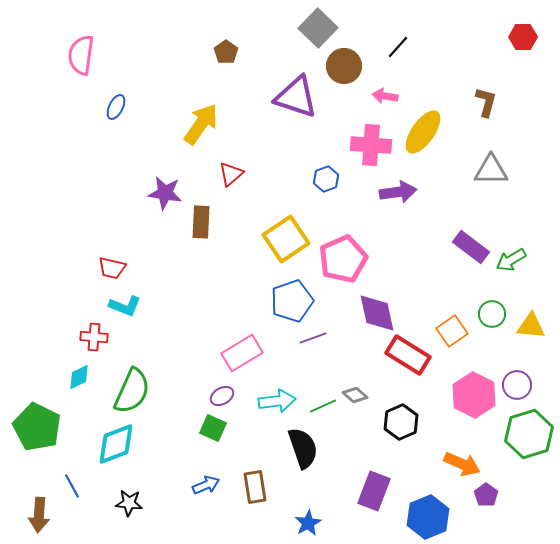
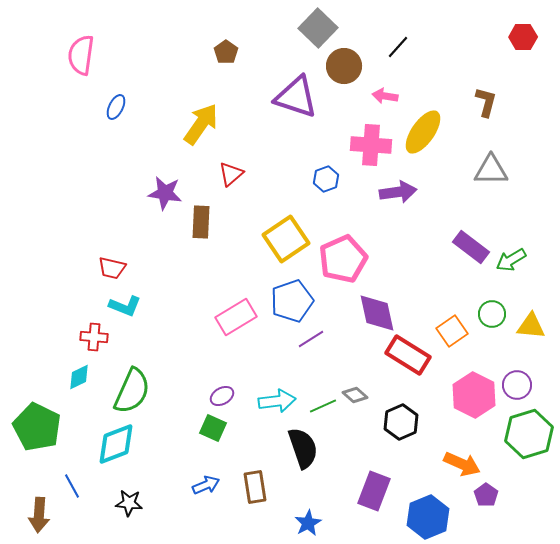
purple line at (313, 338): moved 2 px left, 1 px down; rotated 12 degrees counterclockwise
pink rectangle at (242, 353): moved 6 px left, 36 px up
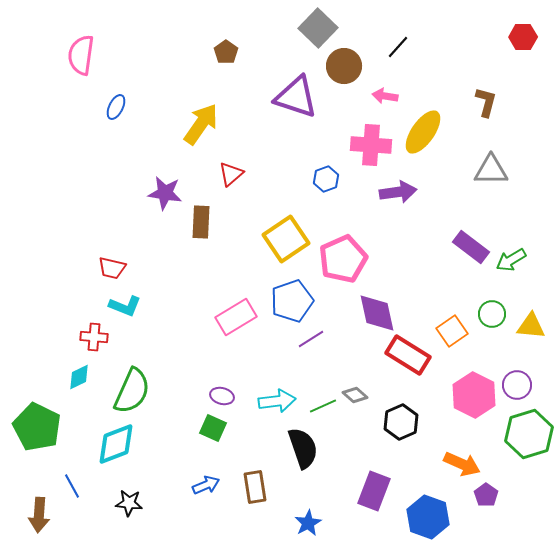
purple ellipse at (222, 396): rotated 45 degrees clockwise
blue hexagon at (428, 517): rotated 18 degrees counterclockwise
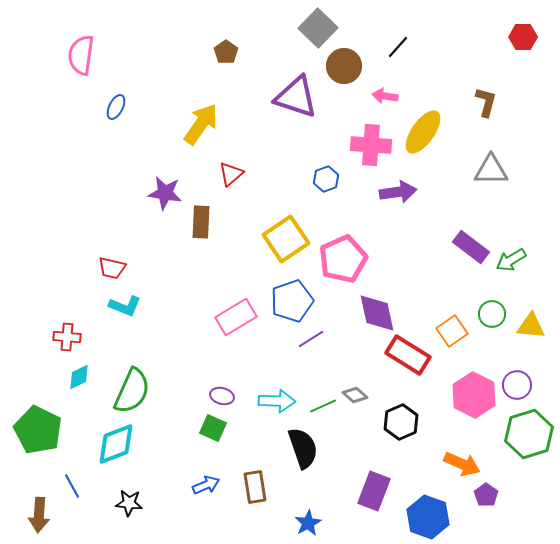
red cross at (94, 337): moved 27 px left
cyan arrow at (277, 401): rotated 9 degrees clockwise
green pentagon at (37, 427): moved 1 px right, 3 px down
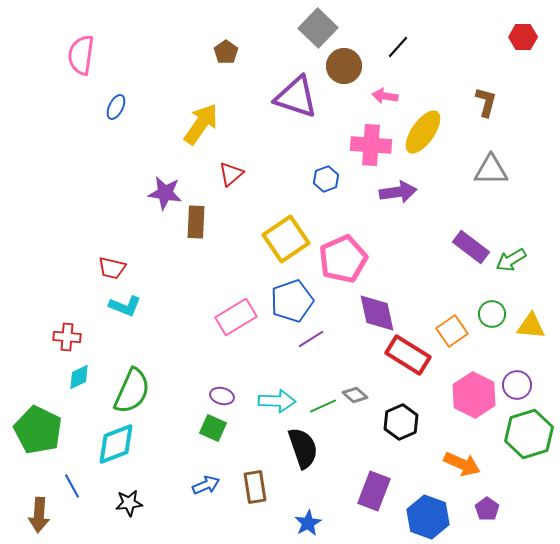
brown rectangle at (201, 222): moved 5 px left
purple pentagon at (486, 495): moved 1 px right, 14 px down
black star at (129, 503): rotated 12 degrees counterclockwise
